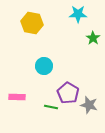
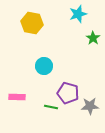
cyan star: rotated 18 degrees counterclockwise
purple pentagon: rotated 15 degrees counterclockwise
gray star: moved 1 px right, 1 px down; rotated 18 degrees counterclockwise
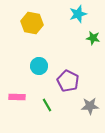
green star: rotated 24 degrees counterclockwise
cyan circle: moved 5 px left
purple pentagon: moved 12 px up; rotated 10 degrees clockwise
green line: moved 4 px left, 2 px up; rotated 48 degrees clockwise
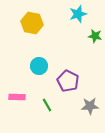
green star: moved 2 px right, 2 px up
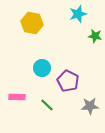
cyan circle: moved 3 px right, 2 px down
green line: rotated 16 degrees counterclockwise
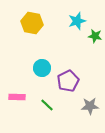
cyan star: moved 1 px left, 7 px down
purple pentagon: rotated 20 degrees clockwise
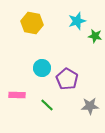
purple pentagon: moved 1 px left, 2 px up; rotated 15 degrees counterclockwise
pink rectangle: moved 2 px up
